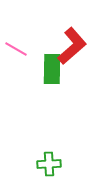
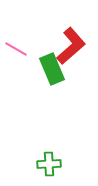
red L-shape: moved 1 px left
green rectangle: rotated 24 degrees counterclockwise
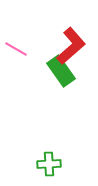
green rectangle: moved 9 px right, 2 px down; rotated 12 degrees counterclockwise
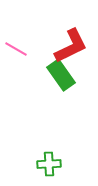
red L-shape: rotated 15 degrees clockwise
green rectangle: moved 4 px down
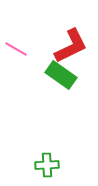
green rectangle: rotated 20 degrees counterclockwise
green cross: moved 2 px left, 1 px down
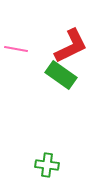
pink line: rotated 20 degrees counterclockwise
green cross: rotated 10 degrees clockwise
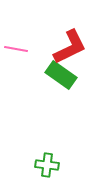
red L-shape: moved 1 px left, 1 px down
